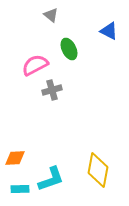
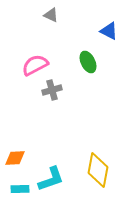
gray triangle: rotated 14 degrees counterclockwise
green ellipse: moved 19 px right, 13 px down
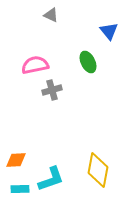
blue triangle: rotated 24 degrees clockwise
pink semicircle: rotated 16 degrees clockwise
orange diamond: moved 1 px right, 2 px down
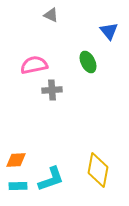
pink semicircle: moved 1 px left
gray cross: rotated 12 degrees clockwise
cyan rectangle: moved 2 px left, 3 px up
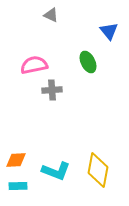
cyan L-shape: moved 5 px right, 8 px up; rotated 40 degrees clockwise
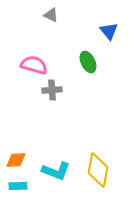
pink semicircle: rotated 28 degrees clockwise
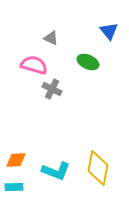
gray triangle: moved 23 px down
green ellipse: rotated 40 degrees counterclockwise
gray cross: moved 1 px up; rotated 30 degrees clockwise
yellow diamond: moved 2 px up
cyan rectangle: moved 4 px left, 1 px down
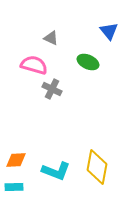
yellow diamond: moved 1 px left, 1 px up
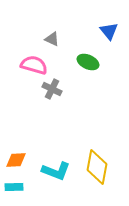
gray triangle: moved 1 px right, 1 px down
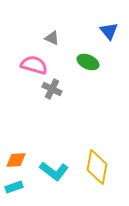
gray triangle: moved 1 px up
cyan L-shape: moved 2 px left; rotated 16 degrees clockwise
cyan rectangle: rotated 18 degrees counterclockwise
